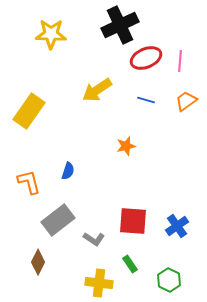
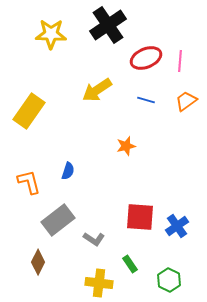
black cross: moved 12 px left; rotated 9 degrees counterclockwise
red square: moved 7 px right, 4 px up
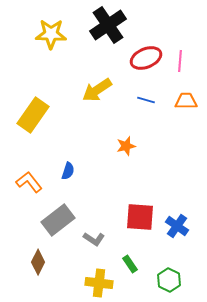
orange trapezoid: rotated 35 degrees clockwise
yellow rectangle: moved 4 px right, 4 px down
orange L-shape: rotated 24 degrees counterclockwise
blue cross: rotated 20 degrees counterclockwise
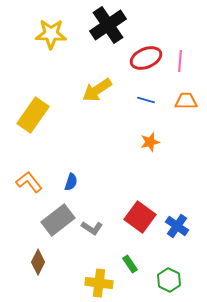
orange star: moved 24 px right, 4 px up
blue semicircle: moved 3 px right, 11 px down
red square: rotated 32 degrees clockwise
gray L-shape: moved 2 px left, 11 px up
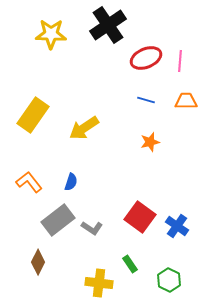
yellow arrow: moved 13 px left, 38 px down
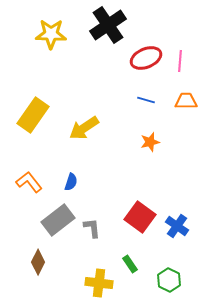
gray L-shape: rotated 130 degrees counterclockwise
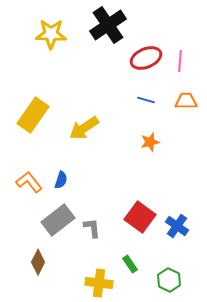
blue semicircle: moved 10 px left, 2 px up
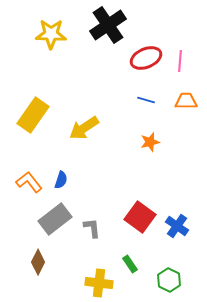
gray rectangle: moved 3 px left, 1 px up
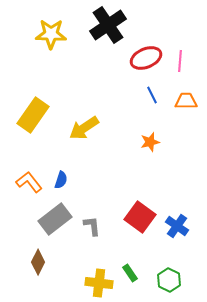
blue line: moved 6 px right, 5 px up; rotated 48 degrees clockwise
gray L-shape: moved 2 px up
green rectangle: moved 9 px down
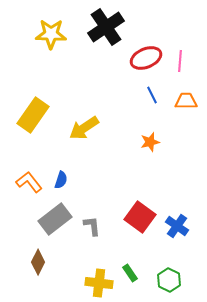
black cross: moved 2 px left, 2 px down
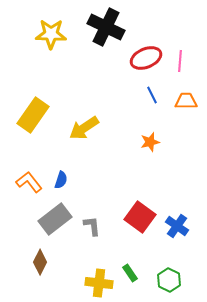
black cross: rotated 30 degrees counterclockwise
brown diamond: moved 2 px right
